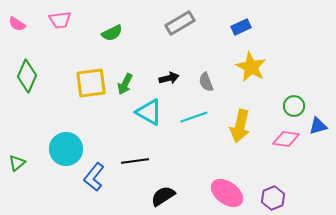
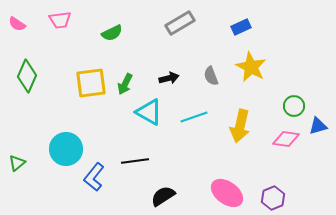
gray semicircle: moved 5 px right, 6 px up
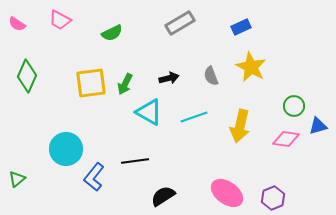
pink trapezoid: rotated 35 degrees clockwise
green triangle: moved 16 px down
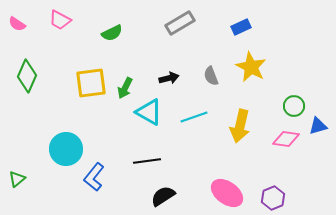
green arrow: moved 4 px down
black line: moved 12 px right
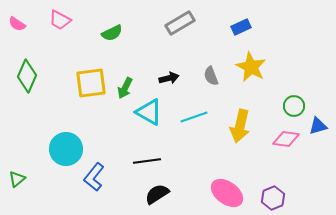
black semicircle: moved 6 px left, 2 px up
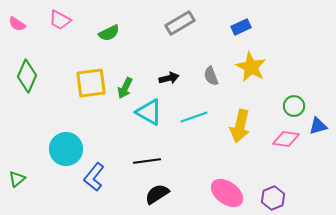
green semicircle: moved 3 px left
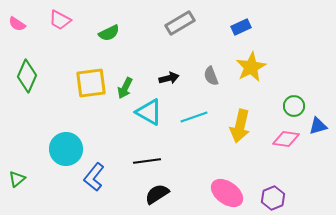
yellow star: rotated 16 degrees clockwise
